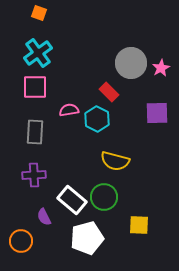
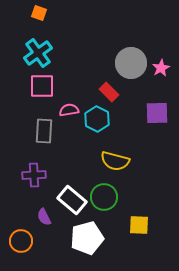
pink square: moved 7 px right, 1 px up
gray rectangle: moved 9 px right, 1 px up
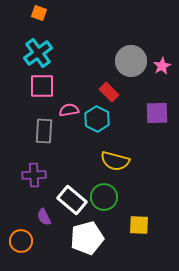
gray circle: moved 2 px up
pink star: moved 1 px right, 2 px up
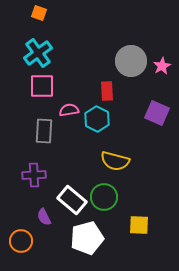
red rectangle: moved 2 px left, 1 px up; rotated 42 degrees clockwise
purple square: rotated 25 degrees clockwise
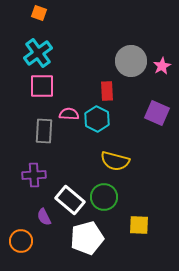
pink semicircle: moved 4 px down; rotated 12 degrees clockwise
white rectangle: moved 2 px left
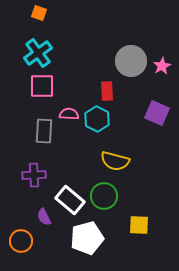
green circle: moved 1 px up
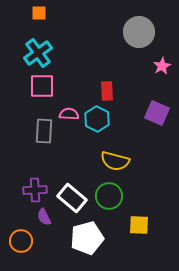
orange square: rotated 21 degrees counterclockwise
gray circle: moved 8 px right, 29 px up
purple cross: moved 1 px right, 15 px down
green circle: moved 5 px right
white rectangle: moved 2 px right, 2 px up
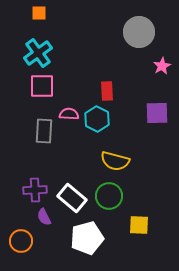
purple square: rotated 25 degrees counterclockwise
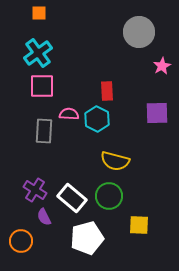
purple cross: rotated 35 degrees clockwise
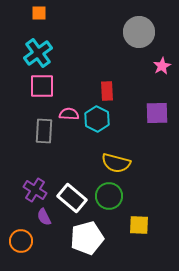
yellow semicircle: moved 1 px right, 2 px down
